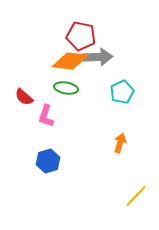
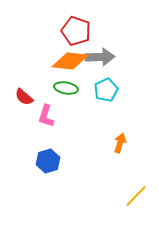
red pentagon: moved 5 px left, 5 px up; rotated 8 degrees clockwise
gray arrow: moved 2 px right
cyan pentagon: moved 16 px left, 2 px up
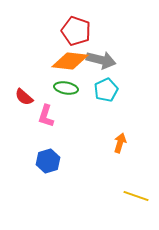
gray arrow: moved 1 px right, 3 px down; rotated 16 degrees clockwise
yellow line: rotated 65 degrees clockwise
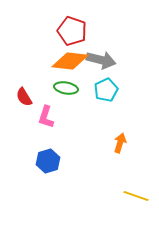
red pentagon: moved 4 px left
red semicircle: rotated 18 degrees clockwise
pink L-shape: moved 1 px down
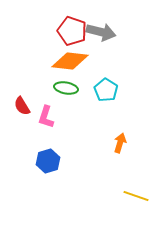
gray arrow: moved 28 px up
cyan pentagon: rotated 15 degrees counterclockwise
red semicircle: moved 2 px left, 9 px down
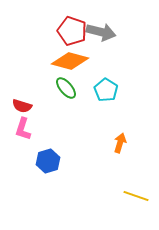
orange diamond: rotated 9 degrees clockwise
green ellipse: rotated 40 degrees clockwise
red semicircle: rotated 42 degrees counterclockwise
pink L-shape: moved 23 px left, 12 px down
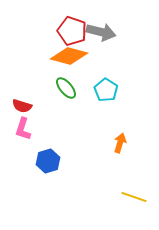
orange diamond: moved 1 px left, 5 px up
yellow line: moved 2 px left, 1 px down
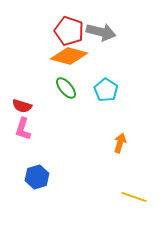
red pentagon: moved 3 px left
blue hexagon: moved 11 px left, 16 px down
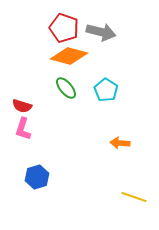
red pentagon: moved 5 px left, 3 px up
orange arrow: rotated 102 degrees counterclockwise
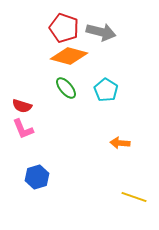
pink L-shape: rotated 40 degrees counterclockwise
